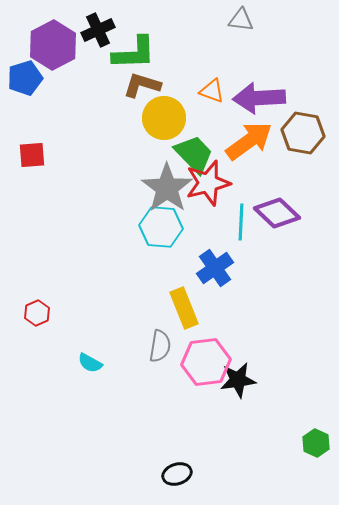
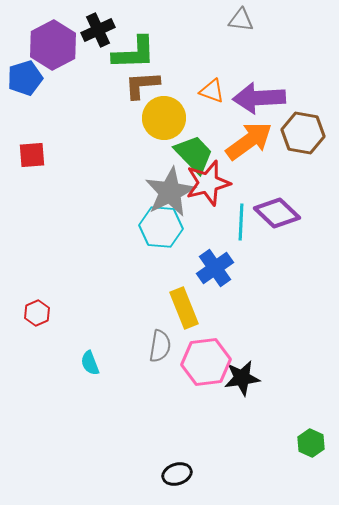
brown L-shape: rotated 21 degrees counterclockwise
gray star: moved 3 px right, 4 px down; rotated 9 degrees clockwise
cyan semicircle: rotated 40 degrees clockwise
black star: moved 4 px right, 2 px up
green hexagon: moved 5 px left
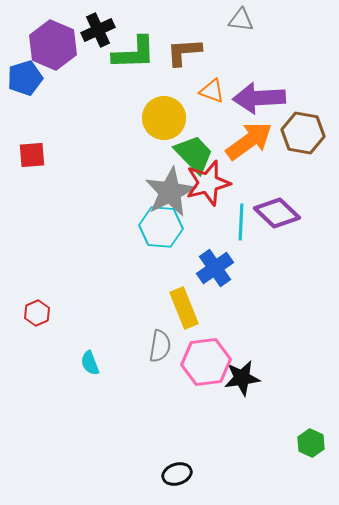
purple hexagon: rotated 9 degrees counterclockwise
brown L-shape: moved 42 px right, 33 px up
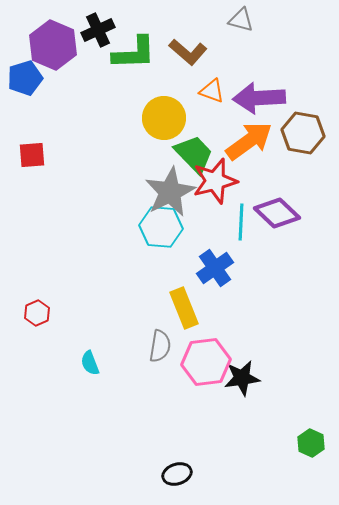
gray triangle: rotated 8 degrees clockwise
brown L-shape: moved 4 px right; rotated 135 degrees counterclockwise
red star: moved 7 px right, 2 px up
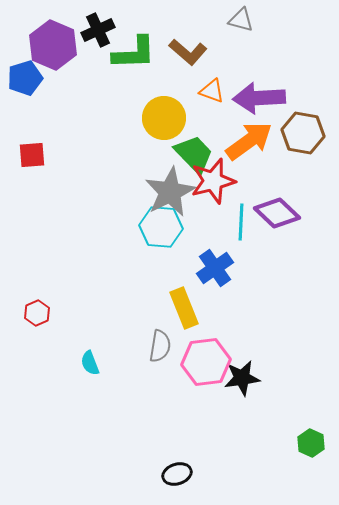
red star: moved 2 px left
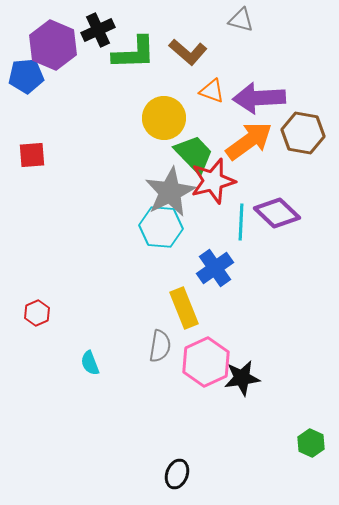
blue pentagon: moved 1 px right, 2 px up; rotated 12 degrees clockwise
pink hexagon: rotated 18 degrees counterclockwise
black ellipse: rotated 52 degrees counterclockwise
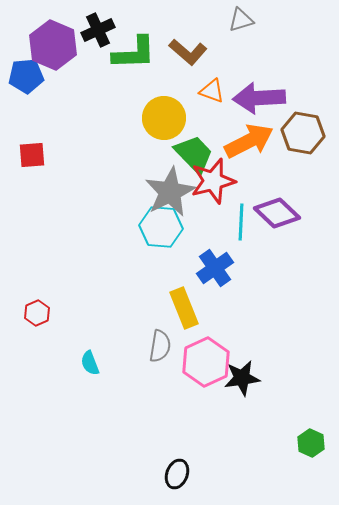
gray triangle: rotated 32 degrees counterclockwise
orange arrow: rotated 9 degrees clockwise
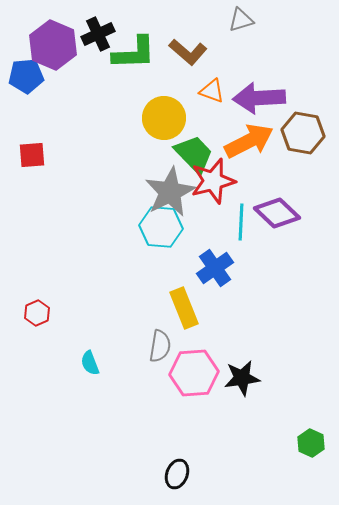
black cross: moved 4 px down
pink hexagon: moved 12 px left, 11 px down; rotated 21 degrees clockwise
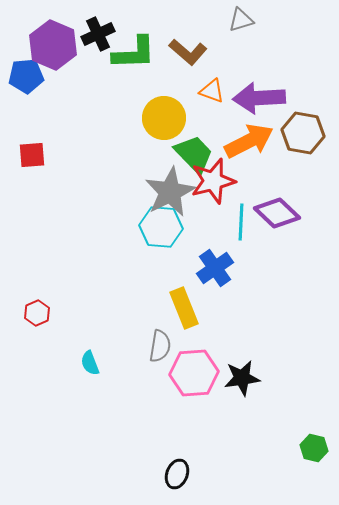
green hexagon: moved 3 px right, 5 px down; rotated 12 degrees counterclockwise
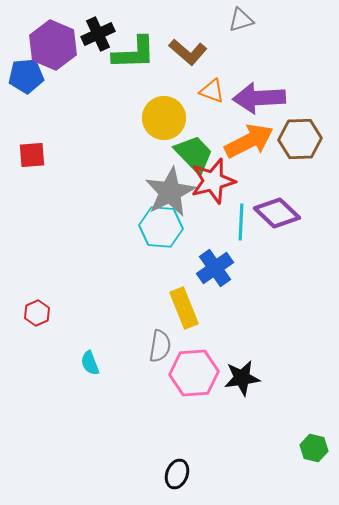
brown hexagon: moved 3 px left, 6 px down; rotated 12 degrees counterclockwise
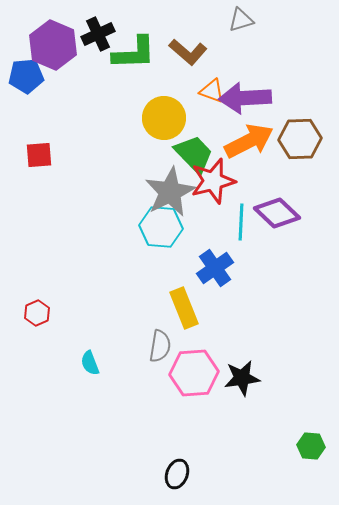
purple arrow: moved 14 px left
red square: moved 7 px right
green hexagon: moved 3 px left, 2 px up; rotated 8 degrees counterclockwise
